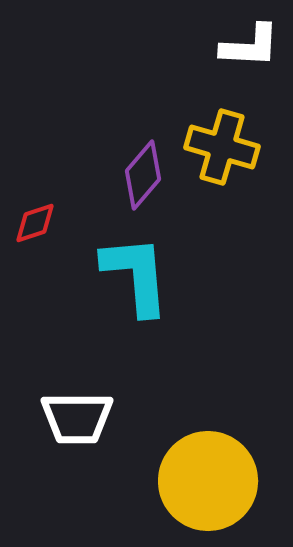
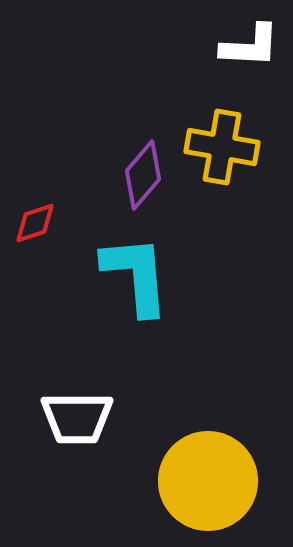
yellow cross: rotated 6 degrees counterclockwise
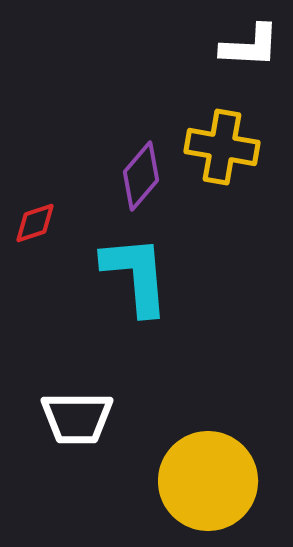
purple diamond: moved 2 px left, 1 px down
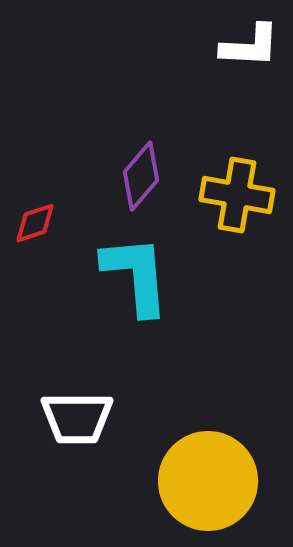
yellow cross: moved 15 px right, 48 px down
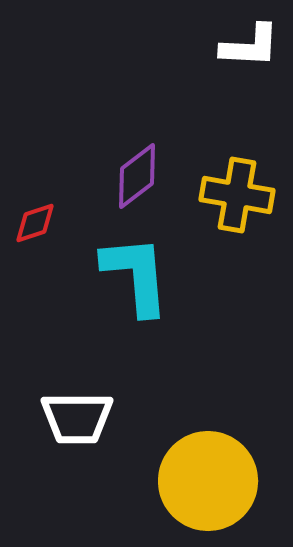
purple diamond: moved 4 px left; rotated 12 degrees clockwise
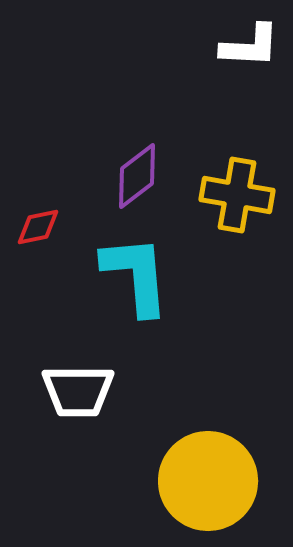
red diamond: moved 3 px right, 4 px down; rotated 6 degrees clockwise
white trapezoid: moved 1 px right, 27 px up
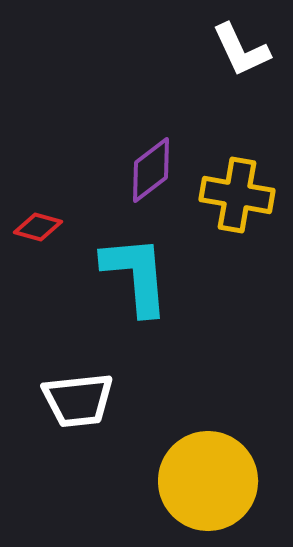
white L-shape: moved 9 px left, 4 px down; rotated 62 degrees clockwise
purple diamond: moved 14 px right, 6 px up
red diamond: rotated 27 degrees clockwise
white trapezoid: moved 9 px down; rotated 6 degrees counterclockwise
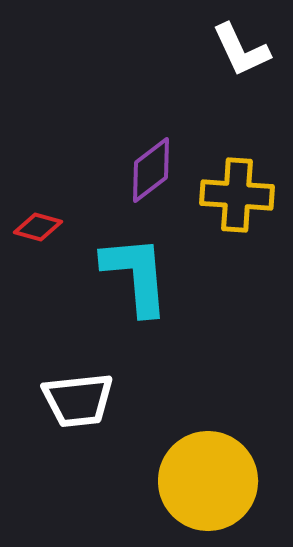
yellow cross: rotated 6 degrees counterclockwise
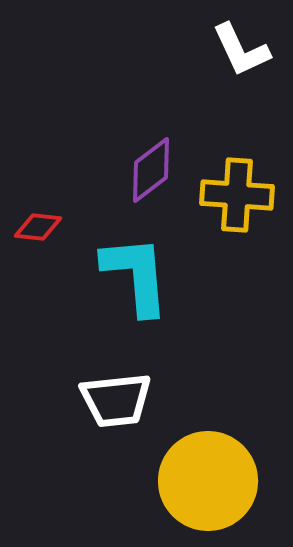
red diamond: rotated 9 degrees counterclockwise
white trapezoid: moved 38 px right
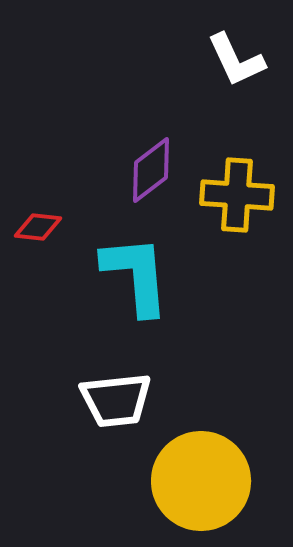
white L-shape: moved 5 px left, 10 px down
yellow circle: moved 7 px left
